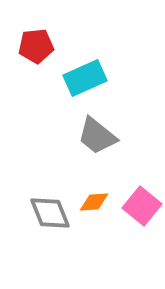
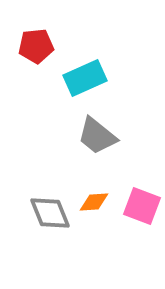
pink square: rotated 18 degrees counterclockwise
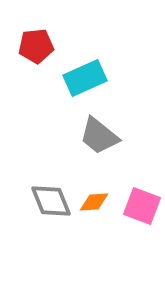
gray trapezoid: moved 2 px right
gray diamond: moved 1 px right, 12 px up
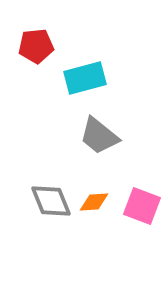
cyan rectangle: rotated 9 degrees clockwise
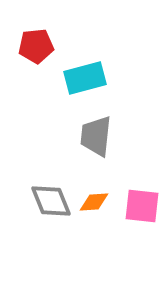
gray trapezoid: moved 3 px left; rotated 57 degrees clockwise
pink square: rotated 15 degrees counterclockwise
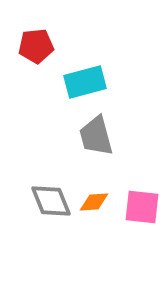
cyan rectangle: moved 4 px down
gray trapezoid: rotated 21 degrees counterclockwise
pink square: moved 1 px down
